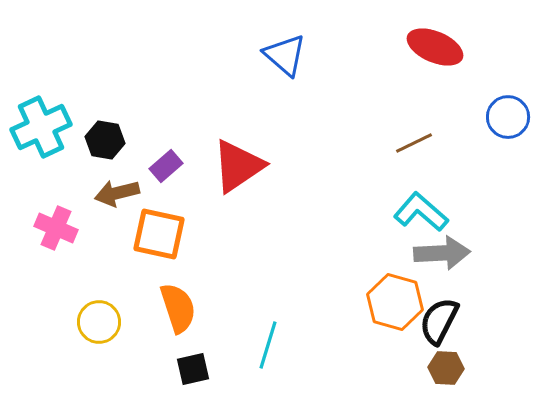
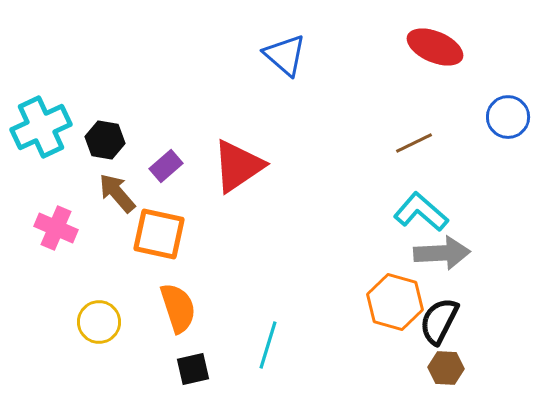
brown arrow: rotated 63 degrees clockwise
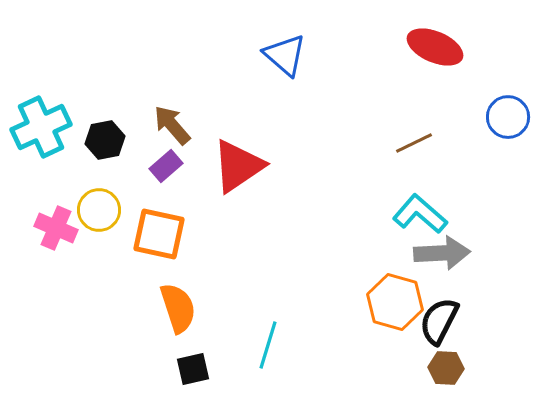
black hexagon: rotated 21 degrees counterclockwise
brown arrow: moved 55 px right, 68 px up
cyan L-shape: moved 1 px left, 2 px down
yellow circle: moved 112 px up
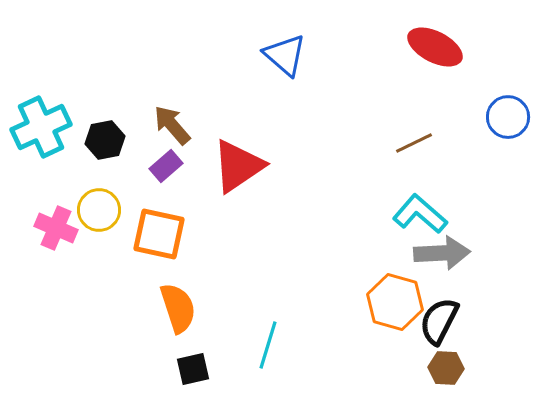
red ellipse: rotated 4 degrees clockwise
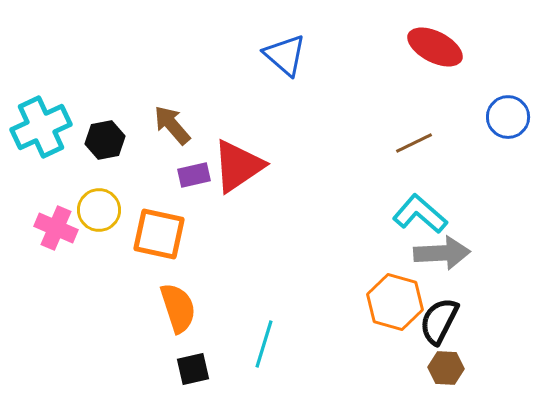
purple rectangle: moved 28 px right, 9 px down; rotated 28 degrees clockwise
cyan line: moved 4 px left, 1 px up
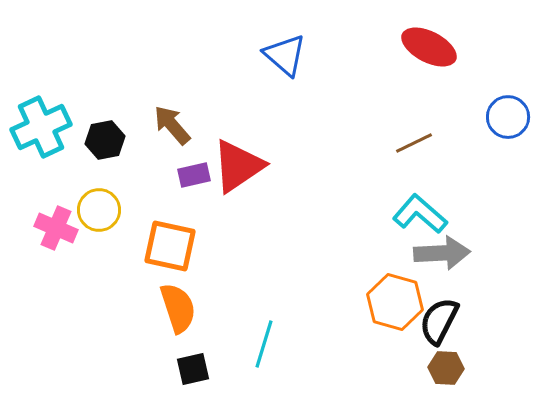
red ellipse: moved 6 px left
orange square: moved 11 px right, 12 px down
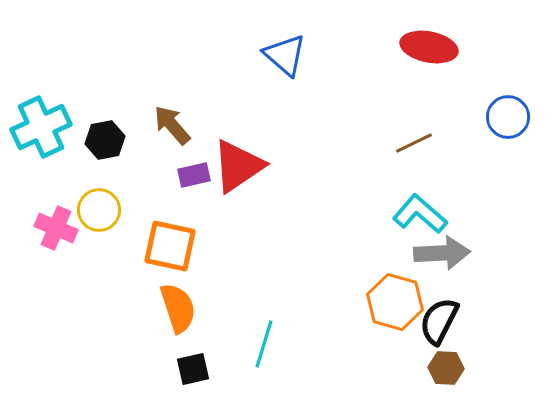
red ellipse: rotated 16 degrees counterclockwise
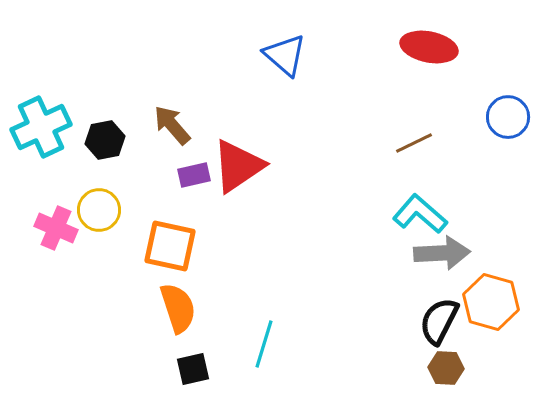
orange hexagon: moved 96 px right
